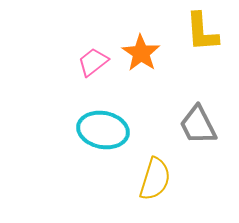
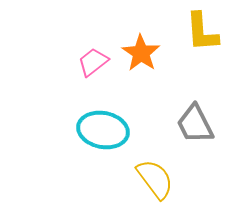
gray trapezoid: moved 3 px left, 1 px up
yellow semicircle: rotated 54 degrees counterclockwise
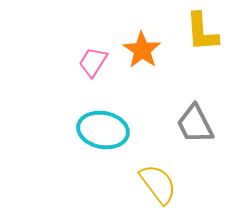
orange star: moved 1 px right, 3 px up
pink trapezoid: rotated 20 degrees counterclockwise
yellow semicircle: moved 3 px right, 5 px down
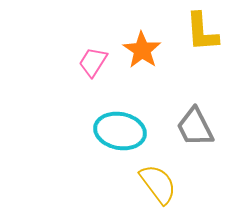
gray trapezoid: moved 3 px down
cyan ellipse: moved 17 px right, 1 px down
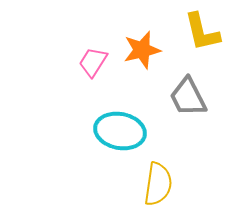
yellow L-shape: rotated 9 degrees counterclockwise
orange star: rotated 24 degrees clockwise
gray trapezoid: moved 7 px left, 30 px up
yellow semicircle: rotated 45 degrees clockwise
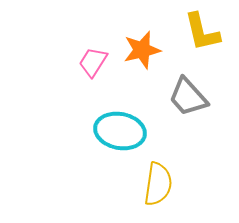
gray trapezoid: rotated 15 degrees counterclockwise
